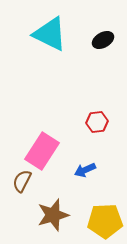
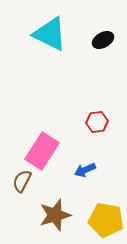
brown star: moved 2 px right
yellow pentagon: moved 1 px right, 1 px up; rotated 12 degrees clockwise
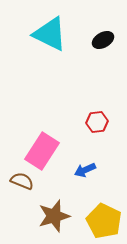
brown semicircle: rotated 85 degrees clockwise
brown star: moved 1 px left, 1 px down
yellow pentagon: moved 2 px left, 1 px down; rotated 16 degrees clockwise
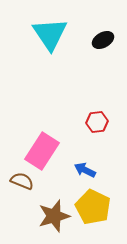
cyan triangle: rotated 30 degrees clockwise
blue arrow: rotated 50 degrees clockwise
yellow pentagon: moved 11 px left, 14 px up
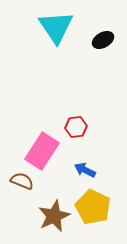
cyan triangle: moved 6 px right, 7 px up
red hexagon: moved 21 px left, 5 px down
brown star: rotated 8 degrees counterclockwise
